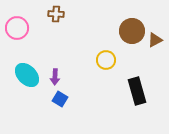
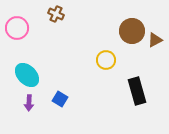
brown cross: rotated 21 degrees clockwise
purple arrow: moved 26 px left, 26 px down
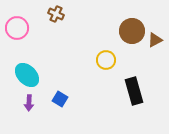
black rectangle: moved 3 px left
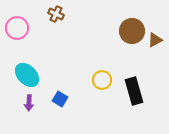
yellow circle: moved 4 px left, 20 px down
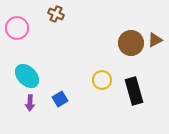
brown circle: moved 1 px left, 12 px down
cyan ellipse: moved 1 px down
blue square: rotated 28 degrees clockwise
purple arrow: moved 1 px right
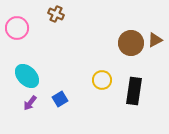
black rectangle: rotated 24 degrees clockwise
purple arrow: rotated 35 degrees clockwise
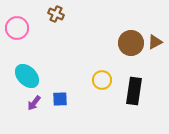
brown triangle: moved 2 px down
blue square: rotated 28 degrees clockwise
purple arrow: moved 4 px right
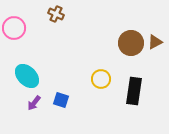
pink circle: moved 3 px left
yellow circle: moved 1 px left, 1 px up
blue square: moved 1 px right, 1 px down; rotated 21 degrees clockwise
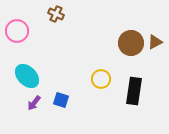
pink circle: moved 3 px right, 3 px down
